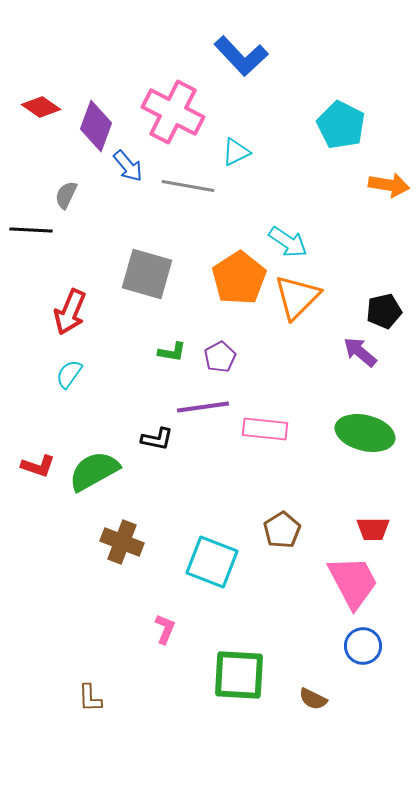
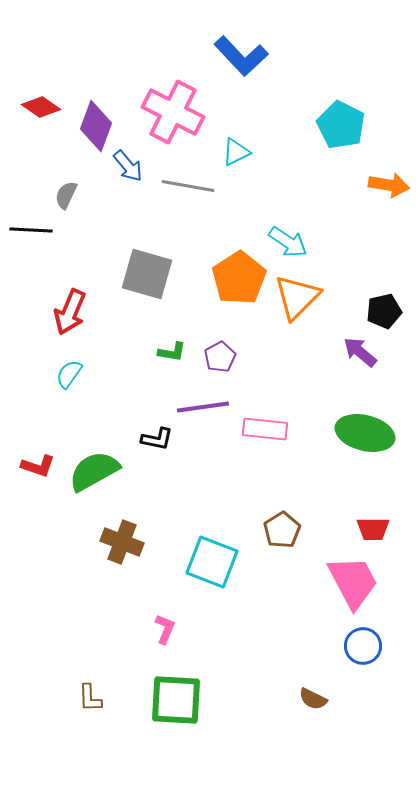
green square: moved 63 px left, 25 px down
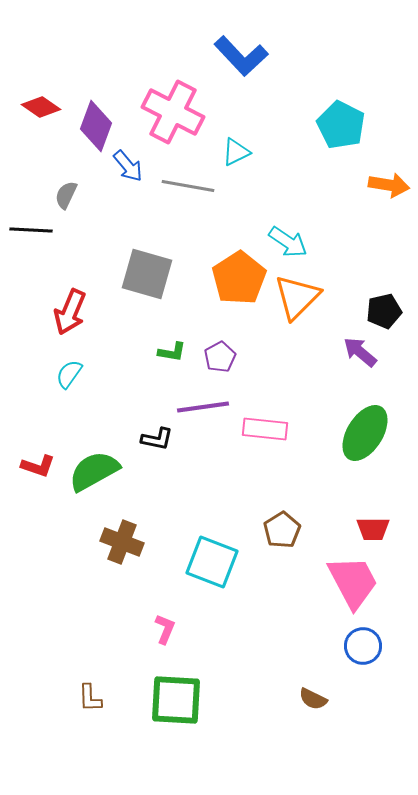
green ellipse: rotated 72 degrees counterclockwise
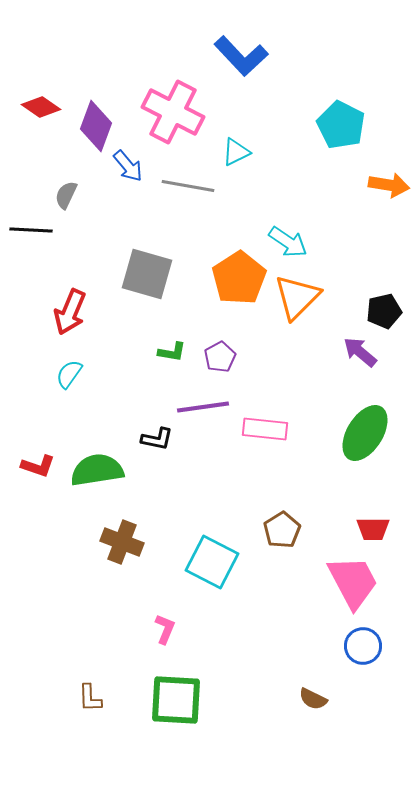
green semicircle: moved 3 px right, 1 px up; rotated 20 degrees clockwise
cyan square: rotated 6 degrees clockwise
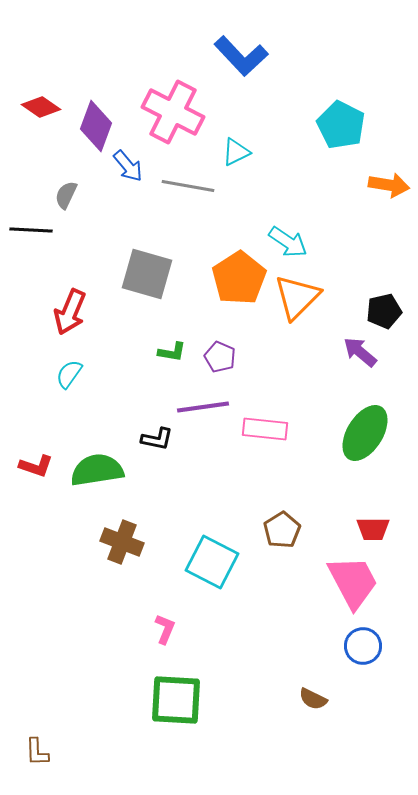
purple pentagon: rotated 20 degrees counterclockwise
red L-shape: moved 2 px left
brown L-shape: moved 53 px left, 54 px down
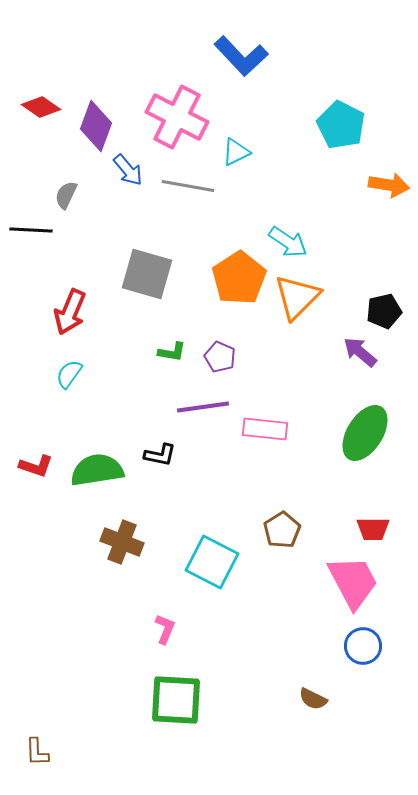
pink cross: moved 4 px right, 5 px down
blue arrow: moved 4 px down
black L-shape: moved 3 px right, 16 px down
